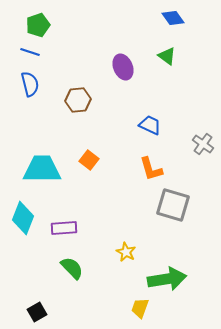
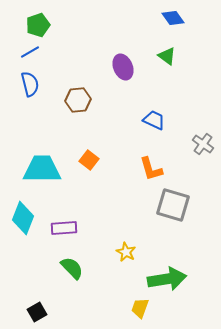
blue line: rotated 48 degrees counterclockwise
blue trapezoid: moved 4 px right, 5 px up
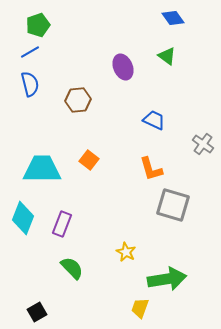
purple rectangle: moved 2 px left, 4 px up; rotated 65 degrees counterclockwise
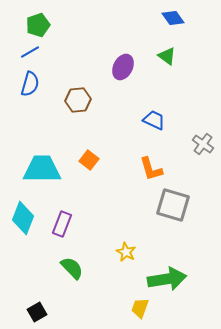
purple ellipse: rotated 50 degrees clockwise
blue semicircle: rotated 30 degrees clockwise
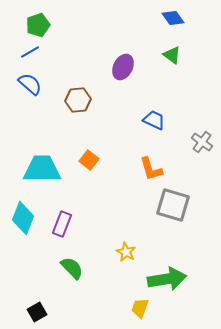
green triangle: moved 5 px right, 1 px up
blue semicircle: rotated 65 degrees counterclockwise
gray cross: moved 1 px left, 2 px up
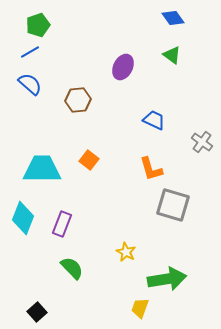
black square: rotated 12 degrees counterclockwise
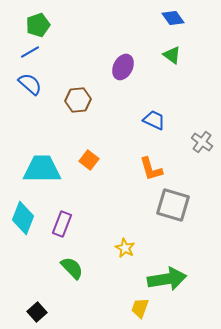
yellow star: moved 1 px left, 4 px up
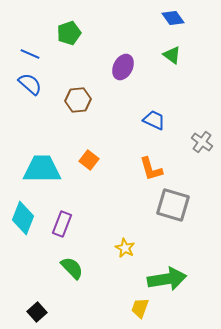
green pentagon: moved 31 px right, 8 px down
blue line: moved 2 px down; rotated 54 degrees clockwise
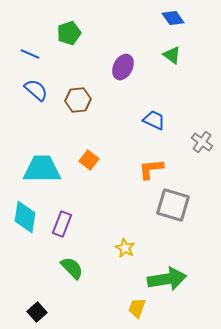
blue semicircle: moved 6 px right, 6 px down
orange L-shape: rotated 100 degrees clockwise
cyan diamond: moved 2 px right, 1 px up; rotated 12 degrees counterclockwise
yellow trapezoid: moved 3 px left
